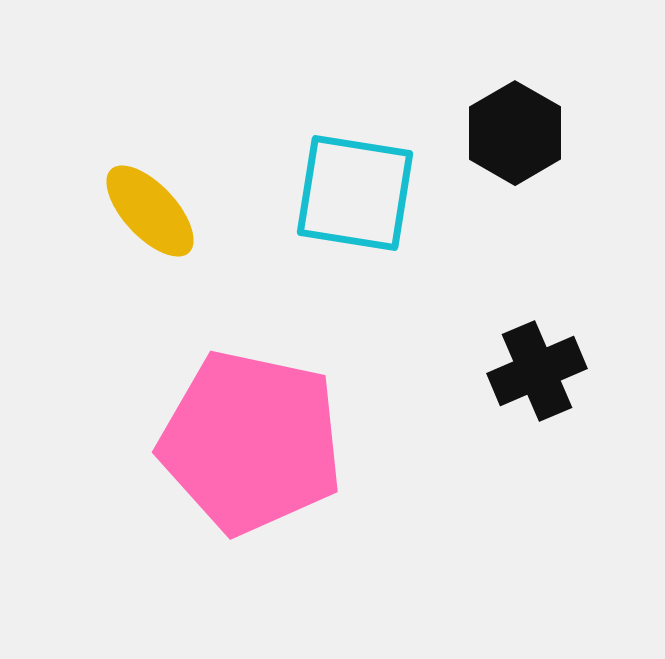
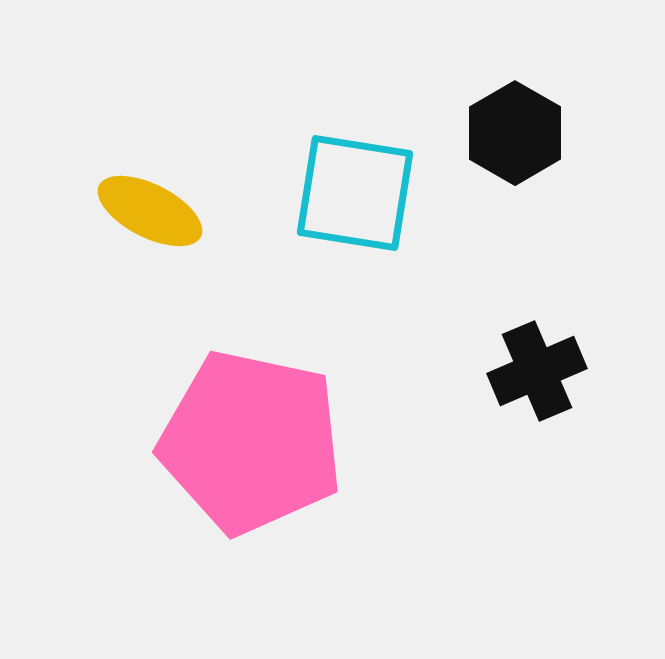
yellow ellipse: rotated 20 degrees counterclockwise
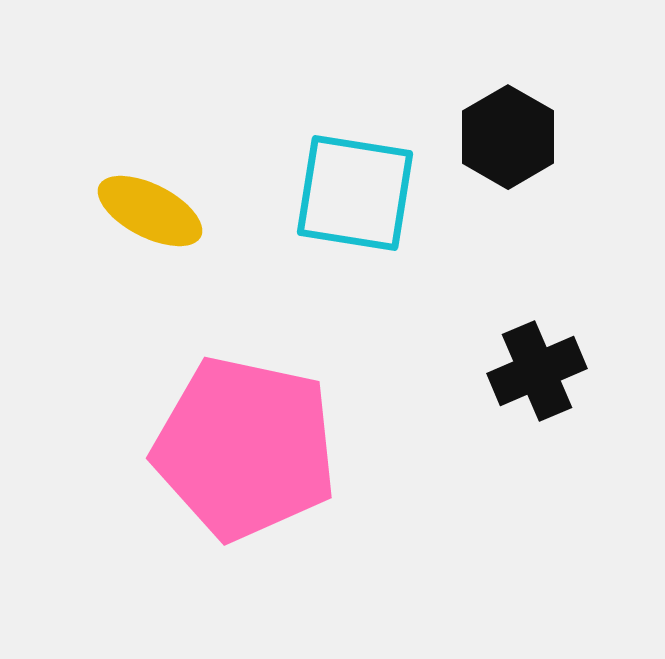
black hexagon: moved 7 px left, 4 px down
pink pentagon: moved 6 px left, 6 px down
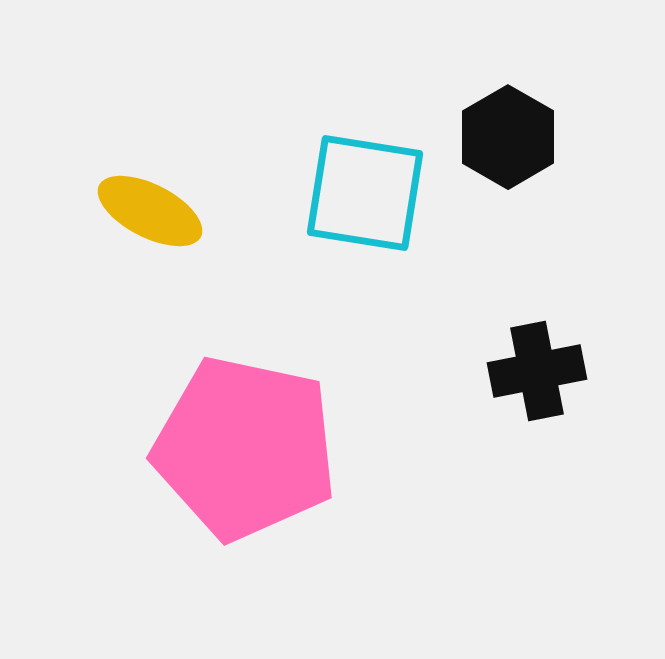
cyan square: moved 10 px right
black cross: rotated 12 degrees clockwise
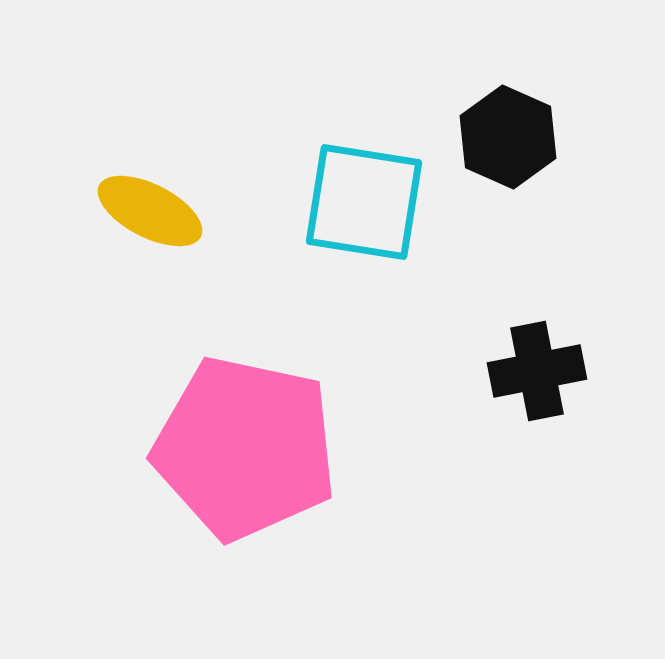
black hexagon: rotated 6 degrees counterclockwise
cyan square: moved 1 px left, 9 px down
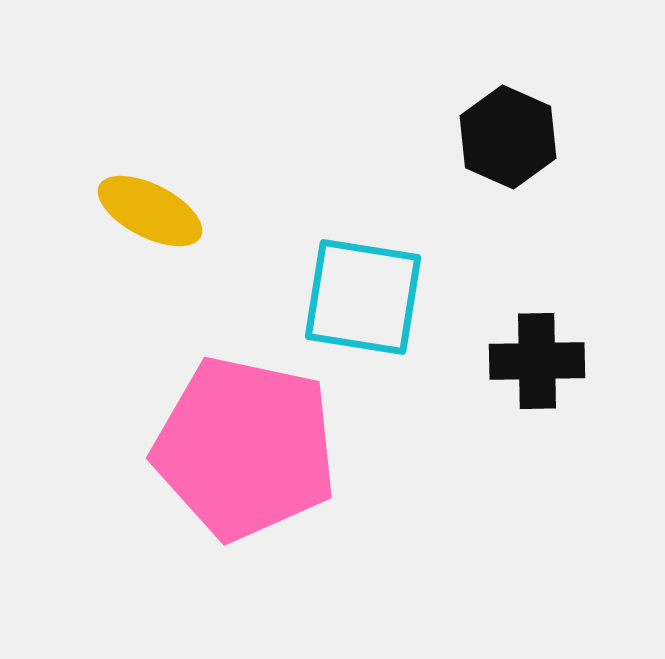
cyan square: moved 1 px left, 95 px down
black cross: moved 10 px up; rotated 10 degrees clockwise
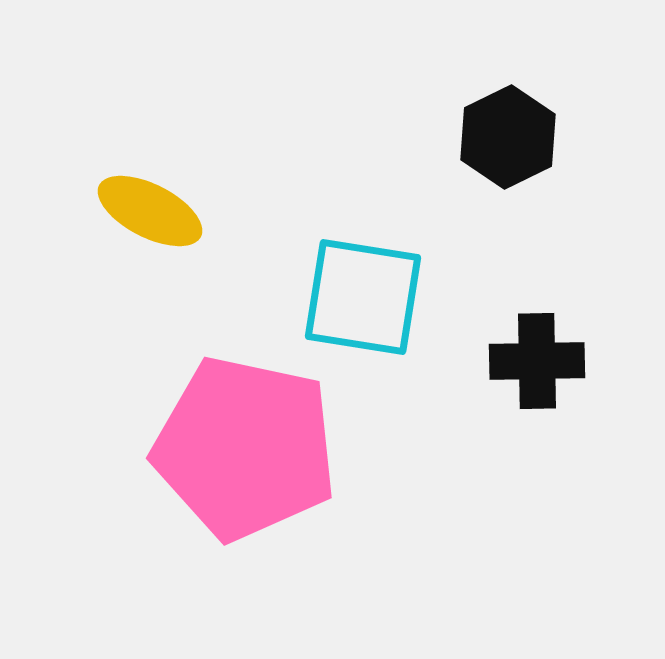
black hexagon: rotated 10 degrees clockwise
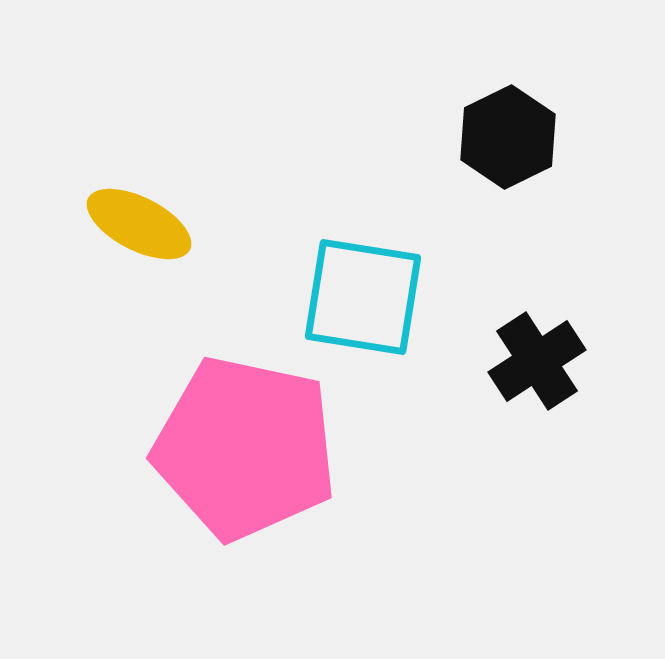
yellow ellipse: moved 11 px left, 13 px down
black cross: rotated 32 degrees counterclockwise
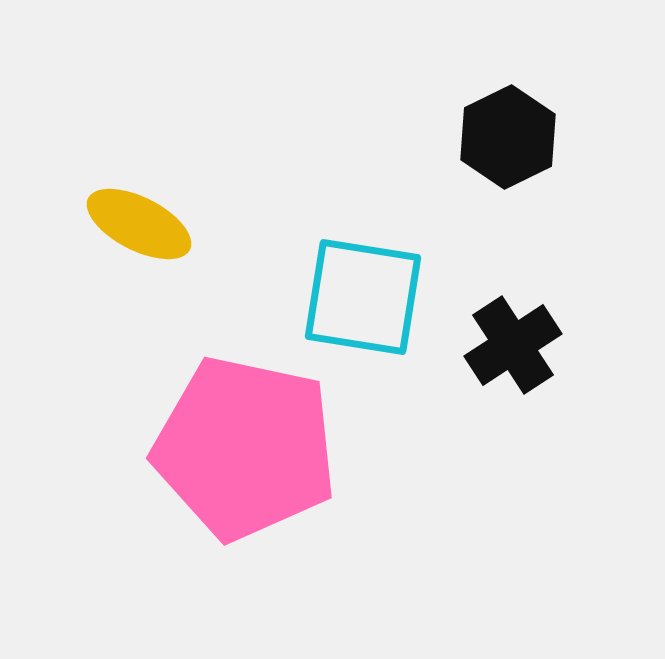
black cross: moved 24 px left, 16 px up
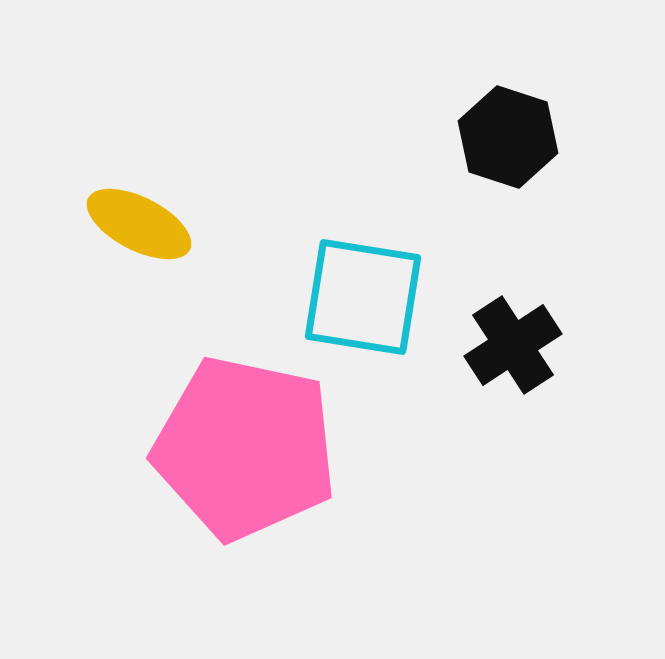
black hexagon: rotated 16 degrees counterclockwise
